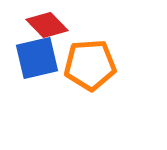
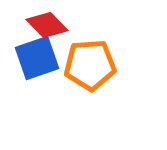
blue square: rotated 6 degrees counterclockwise
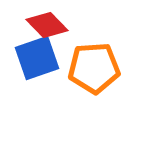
orange pentagon: moved 4 px right, 3 px down
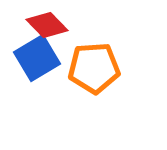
blue square: rotated 12 degrees counterclockwise
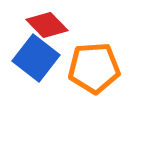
blue square: moved 1 px left; rotated 21 degrees counterclockwise
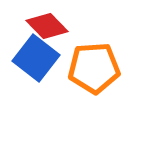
red diamond: moved 1 px down
